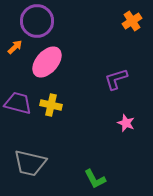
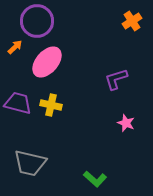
green L-shape: rotated 20 degrees counterclockwise
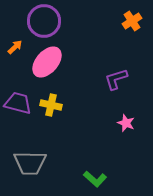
purple circle: moved 7 px right
gray trapezoid: rotated 12 degrees counterclockwise
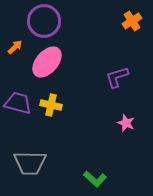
purple L-shape: moved 1 px right, 2 px up
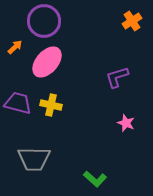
gray trapezoid: moved 4 px right, 4 px up
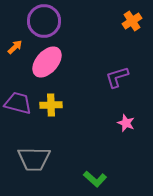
yellow cross: rotated 15 degrees counterclockwise
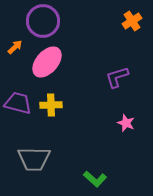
purple circle: moved 1 px left
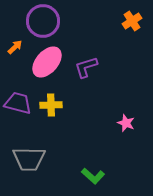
purple L-shape: moved 31 px left, 10 px up
gray trapezoid: moved 5 px left
green L-shape: moved 2 px left, 3 px up
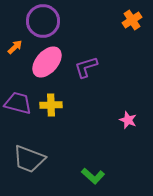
orange cross: moved 1 px up
pink star: moved 2 px right, 3 px up
gray trapezoid: rotated 20 degrees clockwise
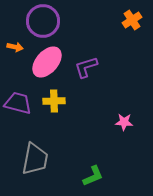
orange arrow: rotated 56 degrees clockwise
yellow cross: moved 3 px right, 4 px up
pink star: moved 4 px left, 2 px down; rotated 18 degrees counterclockwise
gray trapezoid: moved 6 px right; rotated 100 degrees counterclockwise
green L-shape: rotated 65 degrees counterclockwise
